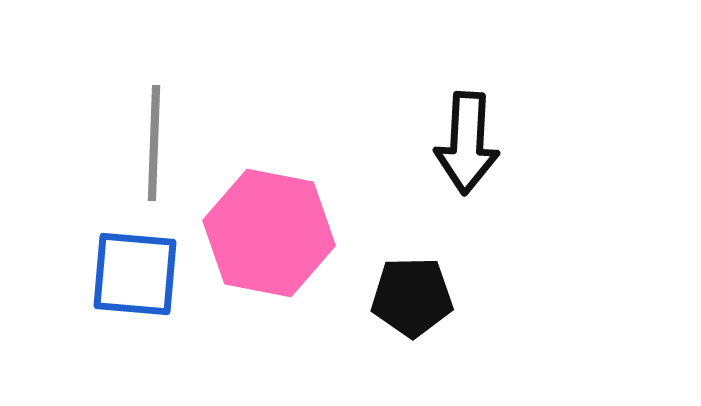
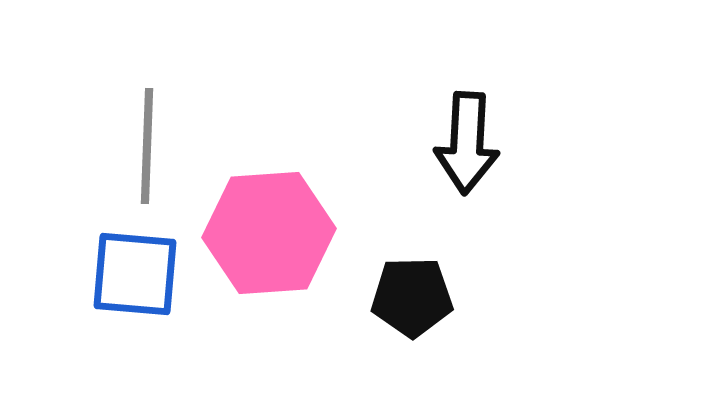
gray line: moved 7 px left, 3 px down
pink hexagon: rotated 15 degrees counterclockwise
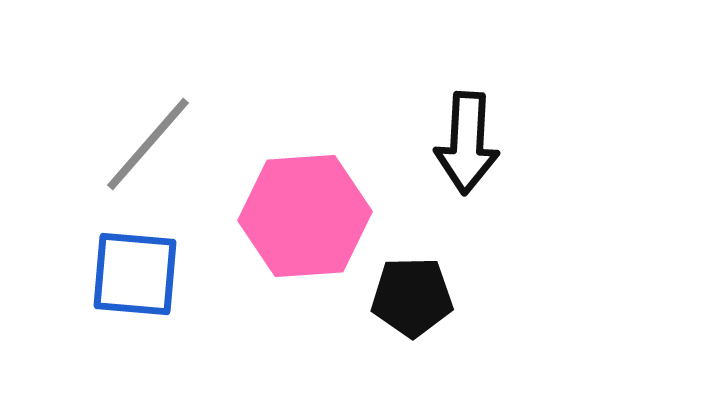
gray line: moved 1 px right, 2 px up; rotated 39 degrees clockwise
pink hexagon: moved 36 px right, 17 px up
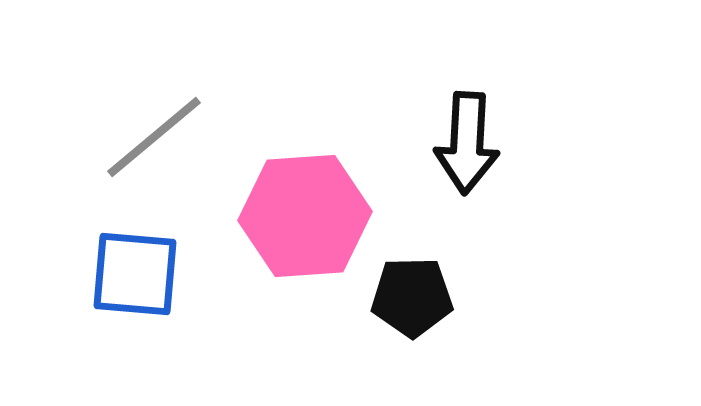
gray line: moved 6 px right, 7 px up; rotated 9 degrees clockwise
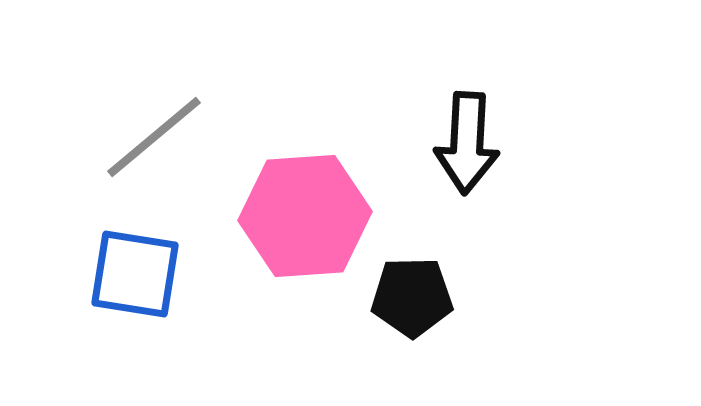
blue square: rotated 4 degrees clockwise
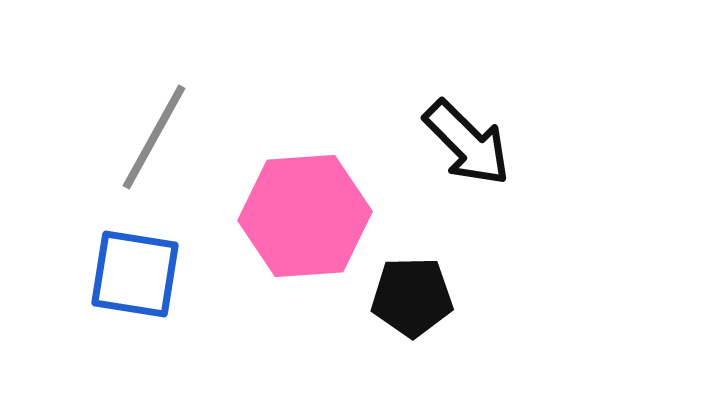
gray line: rotated 21 degrees counterclockwise
black arrow: rotated 48 degrees counterclockwise
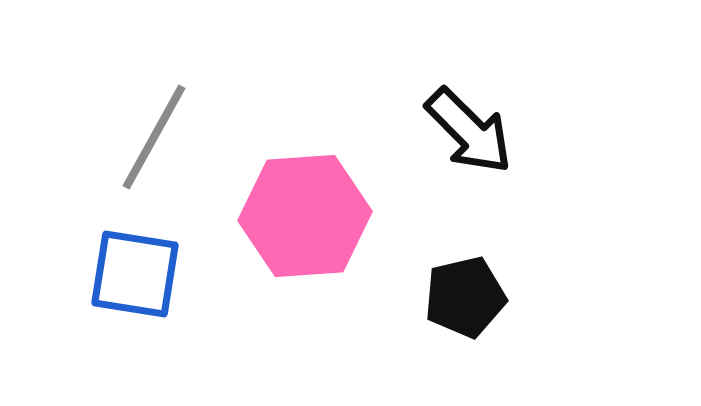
black arrow: moved 2 px right, 12 px up
black pentagon: moved 53 px right; rotated 12 degrees counterclockwise
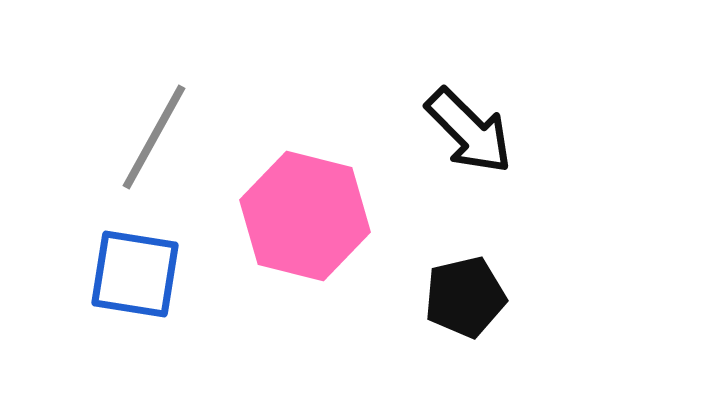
pink hexagon: rotated 18 degrees clockwise
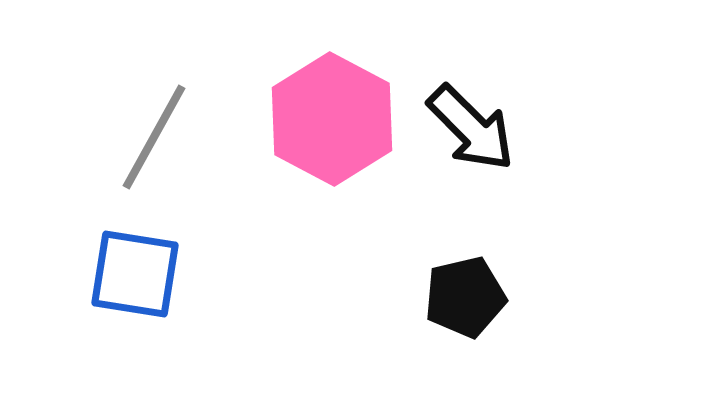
black arrow: moved 2 px right, 3 px up
pink hexagon: moved 27 px right, 97 px up; rotated 14 degrees clockwise
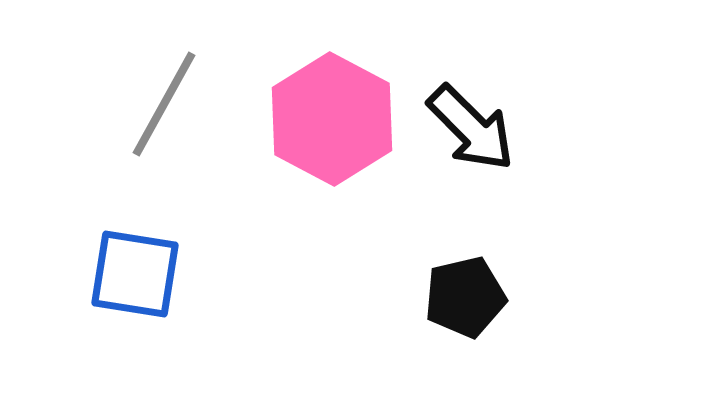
gray line: moved 10 px right, 33 px up
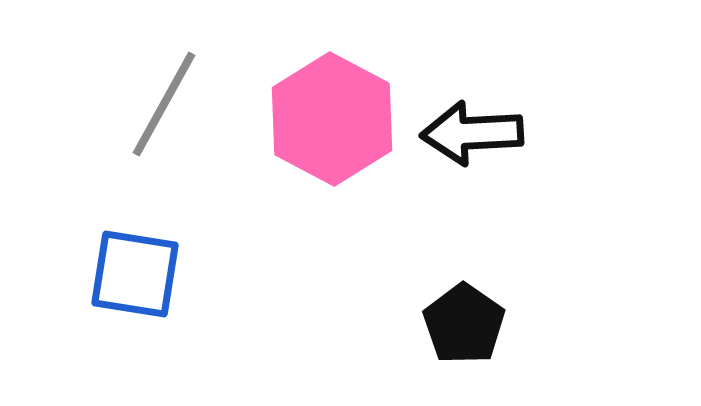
black arrow: moved 1 px right, 5 px down; rotated 132 degrees clockwise
black pentagon: moved 1 px left, 27 px down; rotated 24 degrees counterclockwise
